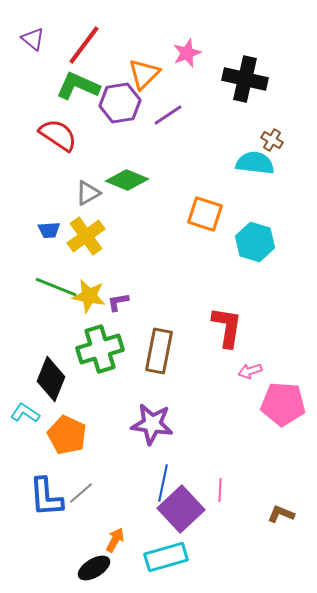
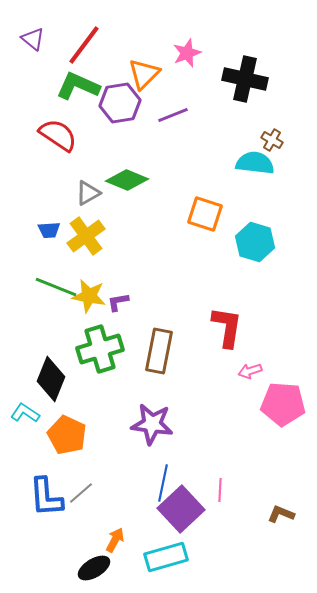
purple line: moved 5 px right; rotated 12 degrees clockwise
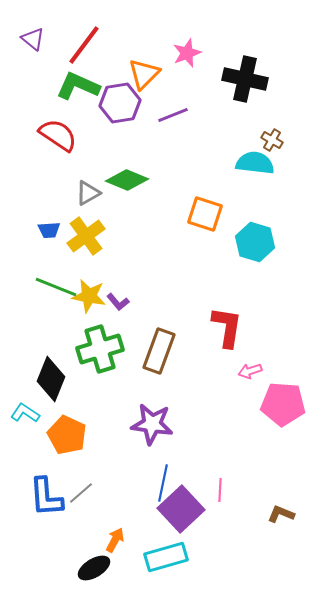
purple L-shape: rotated 120 degrees counterclockwise
brown rectangle: rotated 9 degrees clockwise
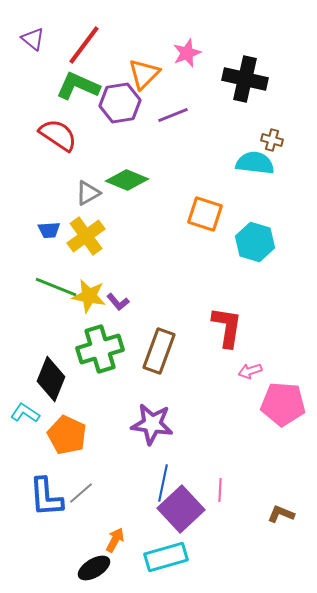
brown cross: rotated 15 degrees counterclockwise
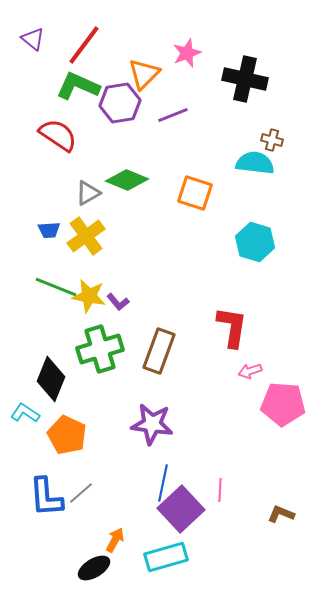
orange square: moved 10 px left, 21 px up
red L-shape: moved 5 px right
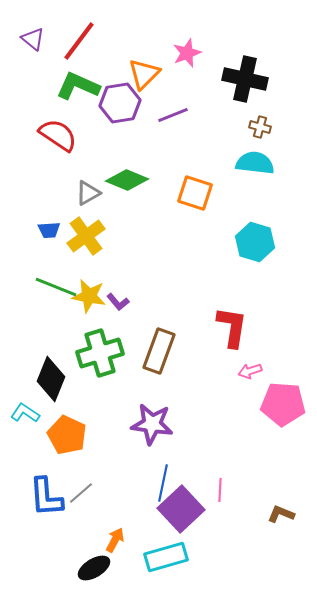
red line: moved 5 px left, 4 px up
brown cross: moved 12 px left, 13 px up
green cross: moved 4 px down
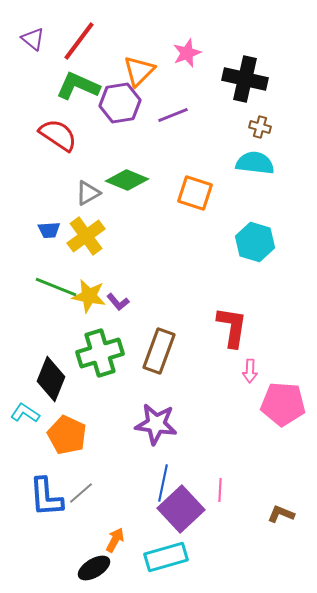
orange triangle: moved 5 px left, 3 px up
pink arrow: rotated 70 degrees counterclockwise
purple star: moved 4 px right
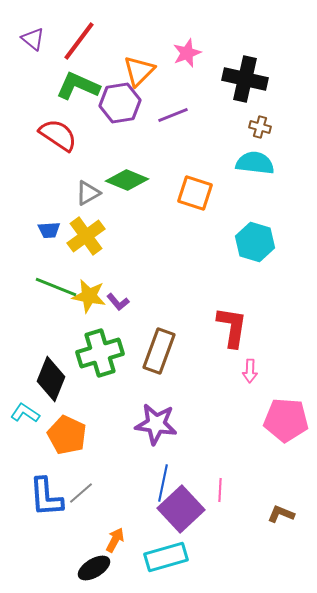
pink pentagon: moved 3 px right, 16 px down
